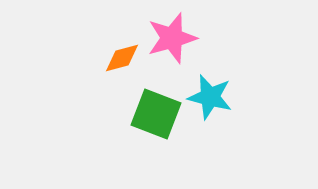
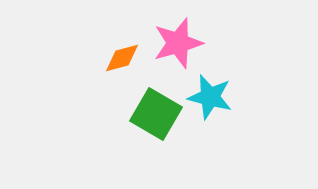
pink star: moved 6 px right, 5 px down
green square: rotated 9 degrees clockwise
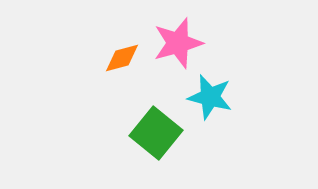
green square: moved 19 px down; rotated 9 degrees clockwise
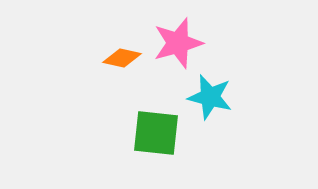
orange diamond: rotated 27 degrees clockwise
green square: rotated 33 degrees counterclockwise
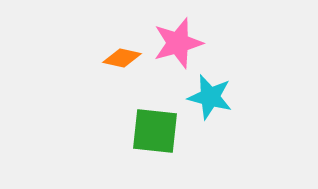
green square: moved 1 px left, 2 px up
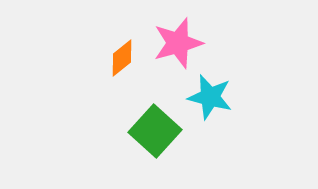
orange diamond: rotated 51 degrees counterclockwise
green square: rotated 36 degrees clockwise
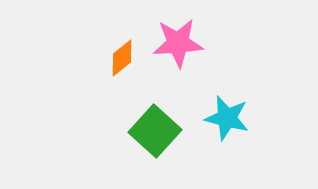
pink star: rotated 12 degrees clockwise
cyan star: moved 17 px right, 21 px down
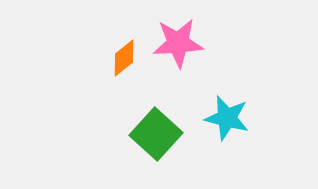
orange diamond: moved 2 px right
green square: moved 1 px right, 3 px down
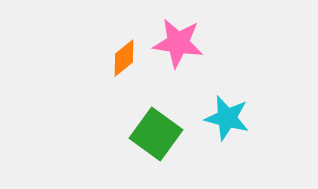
pink star: rotated 12 degrees clockwise
green square: rotated 6 degrees counterclockwise
